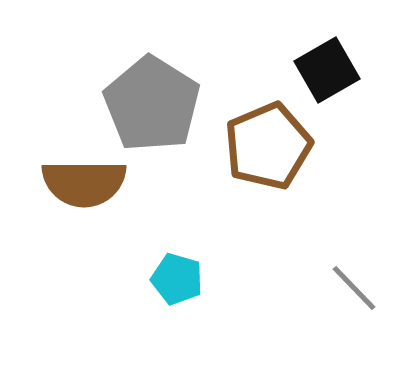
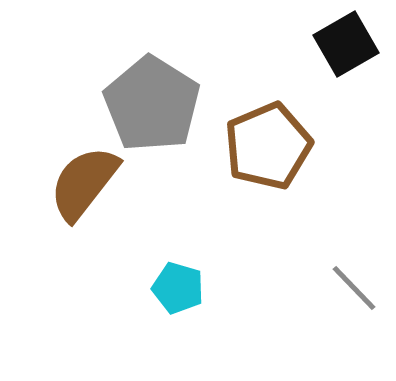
black square: moved 19 px right, 26 px up
brown semicircle: rotated 128 degrees clockwise
cyan pentagon: moved 1 px right, 9 px down
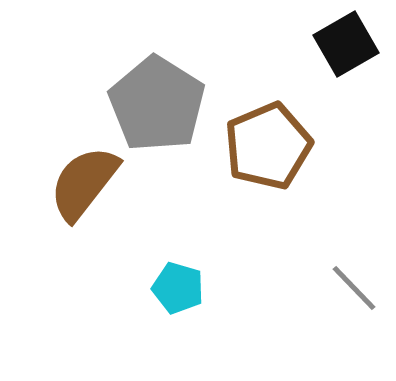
gray pentagon: moved 5 px right
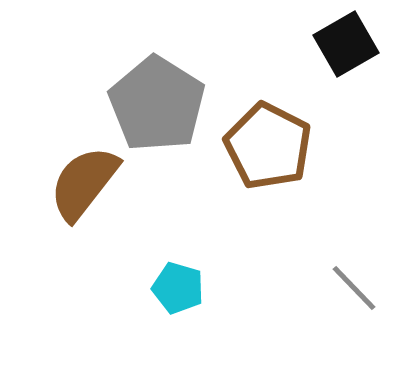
brown pentagon: rotated 22 degrees counterclockwise
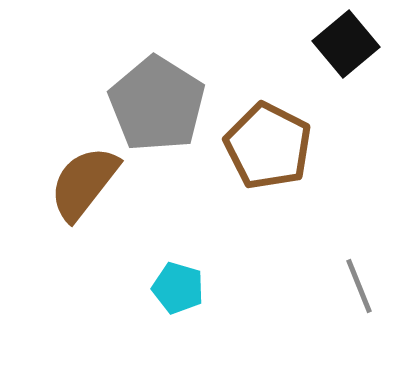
black square: rotated 10 degrees counterclockwise
gray line: moved 5 px right, 2 px up; rotated 22 degrees clockwise
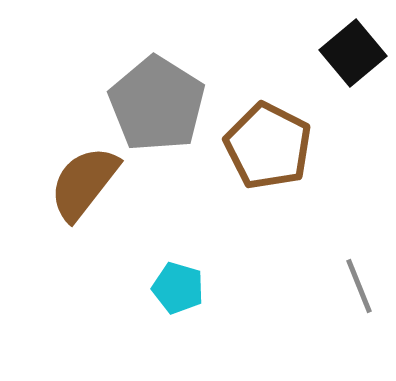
black square: moved 7 px right, 9 px down
